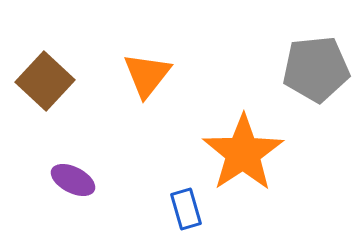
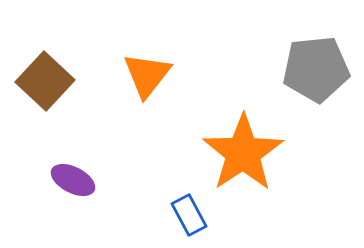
blue rectangle: moved 3 px right, 6 px down; rotated 12 degrees counterclockwise
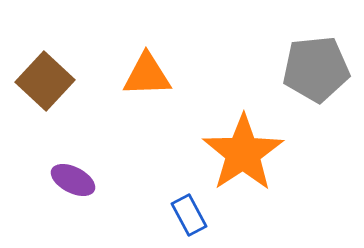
orange triangle: rotated 50 degrees clockwise
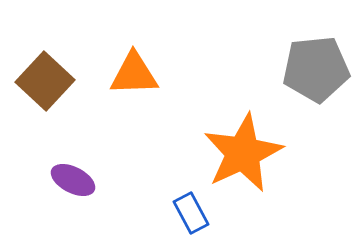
orange triangle: moved 13 px left, 1 px up
orange star: rotated 8 degrees clockwise
blue rectangle: moved 2 px right, 2 px up
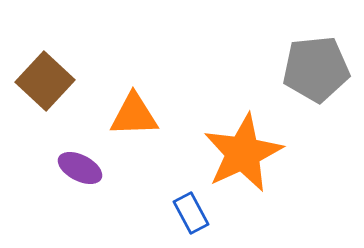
orange triangle: moved 41 px down
purple ellipse: moved 7 px right, 12 px up
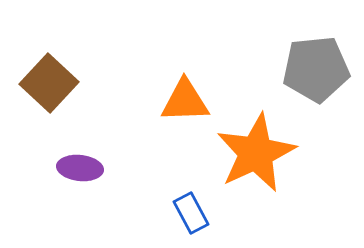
brown square: moved 4 px right, 2 px down
orange triangle: moved 51 px right, 14 px up
orange star: moved 13 px right
purple ellipse: rotated 21 degrees counterclockwise
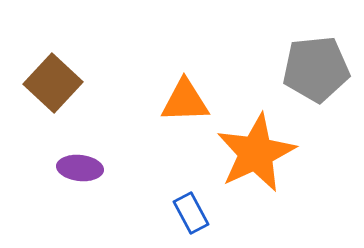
brown square: moved 4 px right
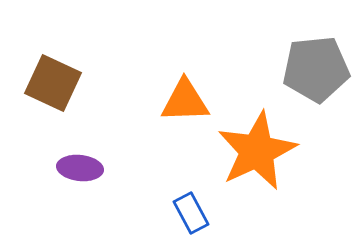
brown square: rotated 18 degrees counterclockwise
orange star: moved 1 px right, 2 px up
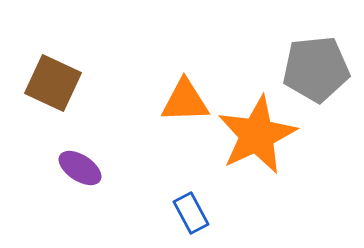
orange star: moved 16 px up
purple ellipse: rotated 27 degrees clockwise
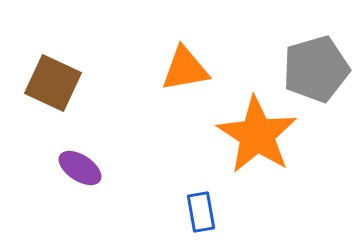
gray pentagon: rotated 10 degrees counterclockwise
orange triangle: moved 32 px up; rotated 8 degrees counterclockwise
orange star: rotated 14 degrees counterclockwise
blue rectangle: moved 10 px right, 1 px up; rotated 18 degrees clockwise
